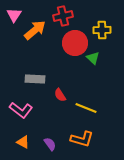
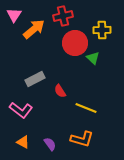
orange arrow: moved 1 px left, 1 px up
gray rectangle: rotated 30 degrees counterclockwise
red semicircle: moved 4 px up
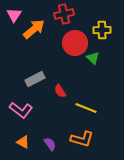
red cross: moved 1 px right, 2 px up
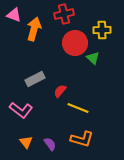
pink triangle: rotated 42 degrees counterclockwise
orange arrow: rotated 35 degrees counterclockwise
red semicircle: rotated 72 degrees clockwise
yellow line: moved 8 px left
orange triangle: moved 3 px right; rotated 24 degrees clockwise
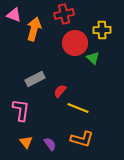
pink L-shape: rotated 120 degrees counterclockwise
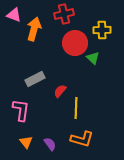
yellow line: moved 2 px left; rotated 70 degrees clockwise
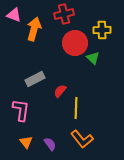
orange L-shape: rotated 35 degrees clockwise
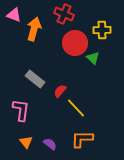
red cross: rotated 36 degrees clockwise
gray rectangle: rotated 66 degrees clockwise
yellow line: rotated 45 degrees counterclockwise
orange L-shape: rotated 130 degrees clockwise
purple semicircle: rotated 16 degrees counterclockwise
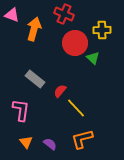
pink triangle: moved 2 px left
orange L-shape: rotated 15 degrees counterclockwise
